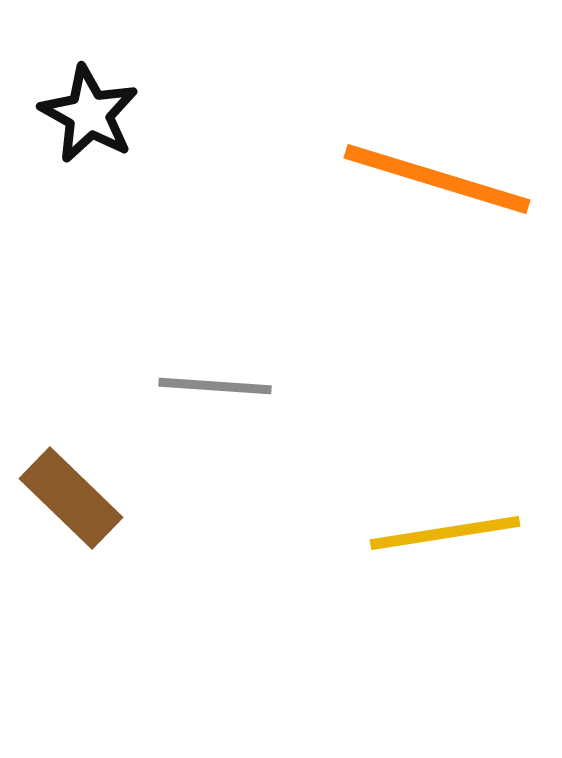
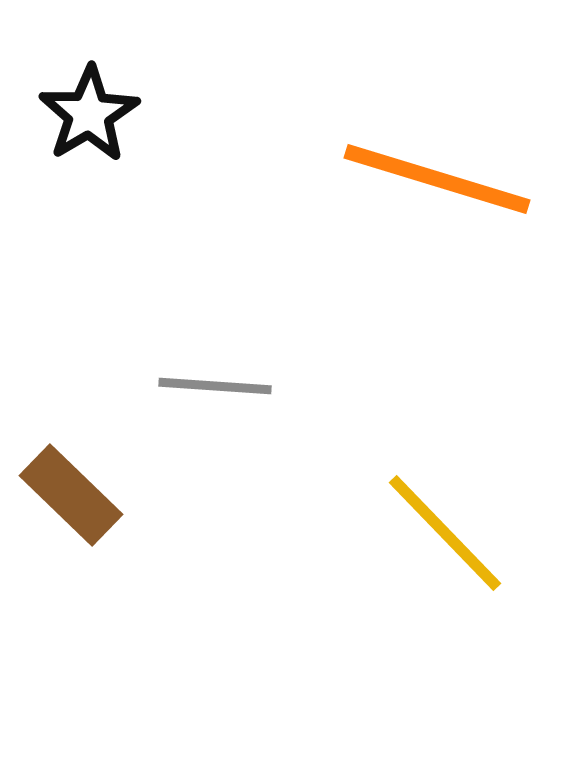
black star: rotated 12 degrees clockwise
brown rectangle: moved 3 px up
yellow line: rotated 55 degrees clockwise
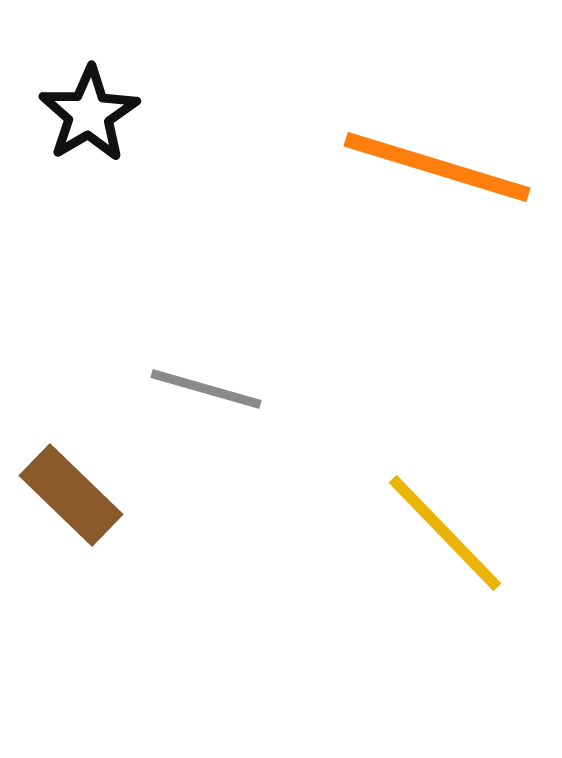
orange line: moved 12 px up
gray line: moved 9 px left, 3 px down; rotated 12 degrees clockwise
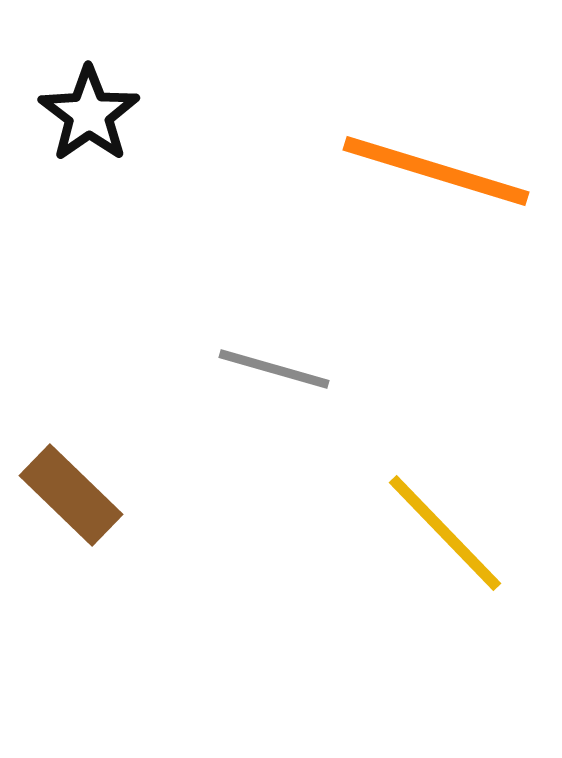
black star: rotated 4 degrees counterclockwise
orange line: moved 1 px left, 4 px down
gray line: moved 68 px right, 20 px up
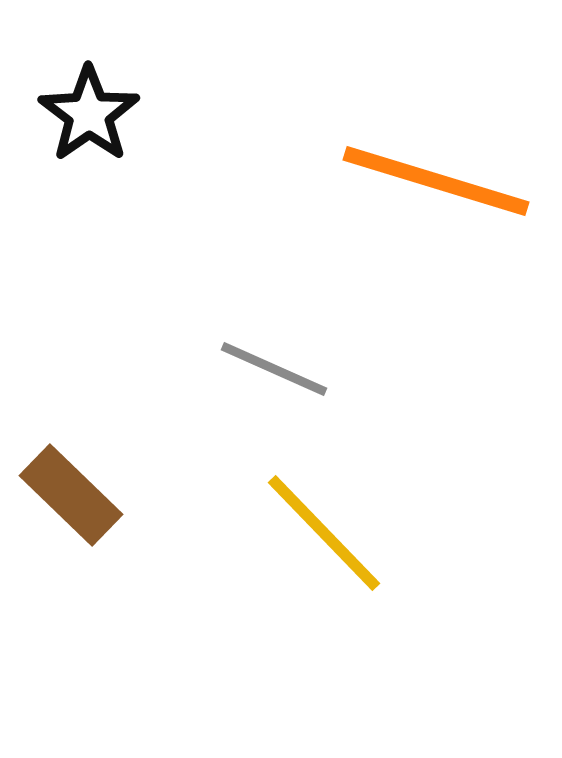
orange line: moved 10 px down
gray line: rotated 8 degrees clockwise
yellow line: moved 121 px left
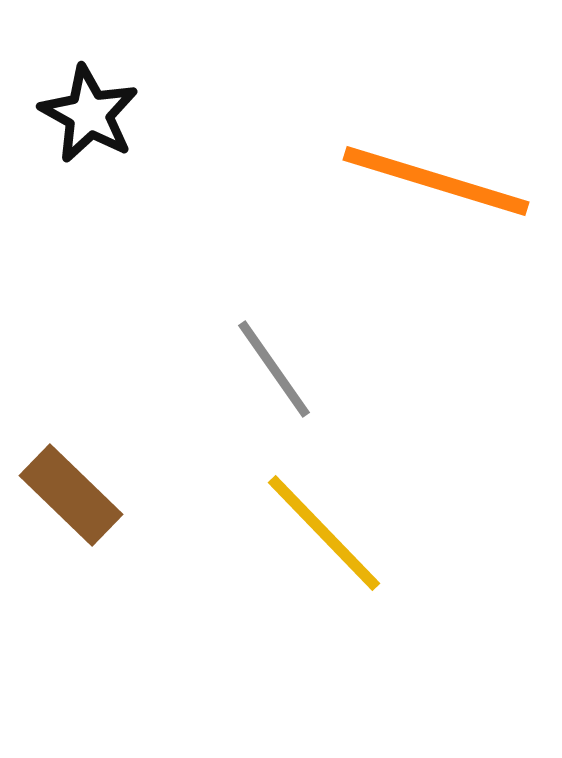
black star: rotated 8 degrees counterclockwise
gray line: rotated 31 degrees clockwise
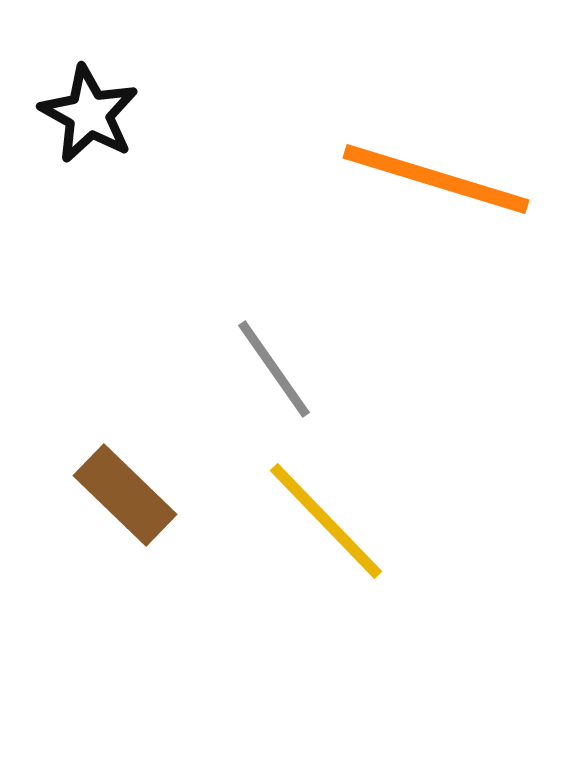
orange line: moved 2 px up
brown rectangle: moved 54 px right
yellow line: moved 2 px right, 12 px up
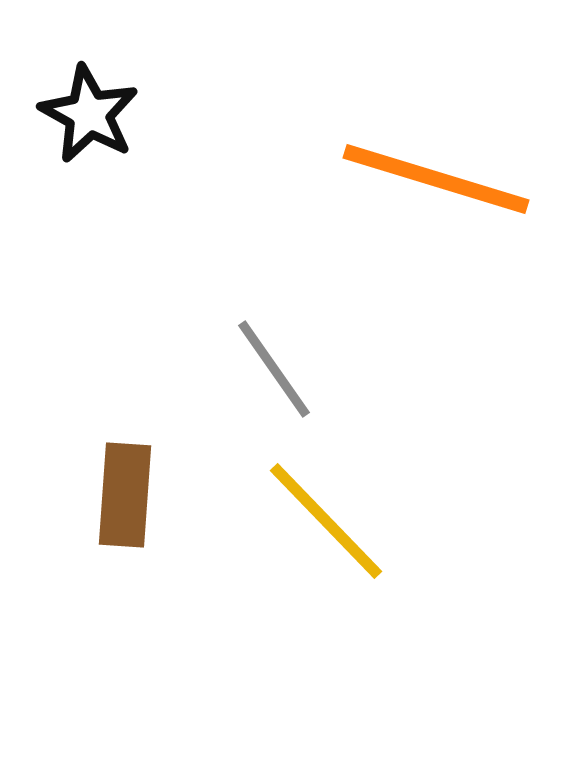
brown rectangle: rotated 50 degrees clockwise
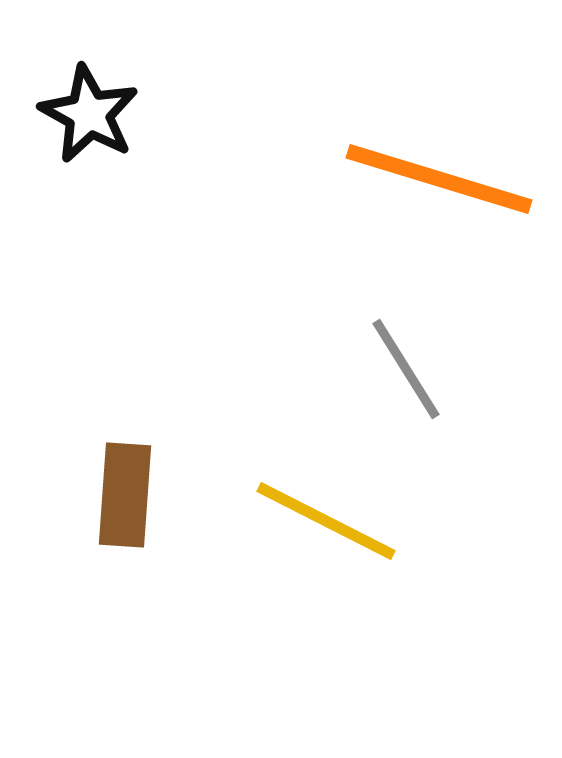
orange line: moved 3 px right
gray line: moved 132 px right; rotated 3 degrees clockwise
yellow line: rotated 19 degrees counterclockwise
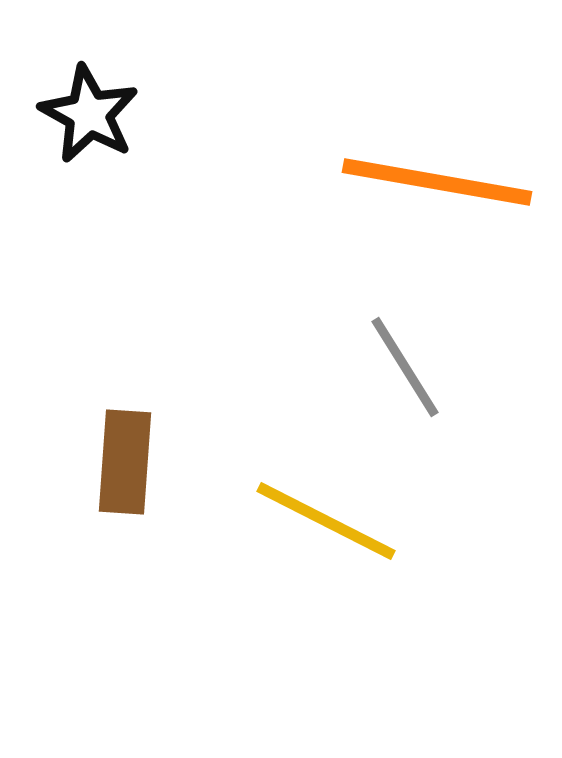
orange line: moved 2 px left, 3 px down; rotated 7 degrees counterclockwise
gray line: moved 1 px left, 2 px up
brown rectangle: moved 33 px up
